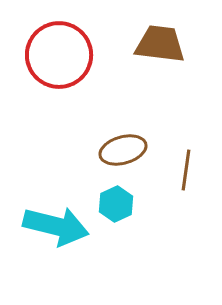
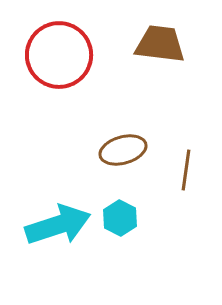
cyan hexagon: moved 4 px right, 14 px down; rotated 8 degrees counterclockwise
cyan arrow: moved 2 px right, 1 px up; rotated 32 degrees counterclockwise
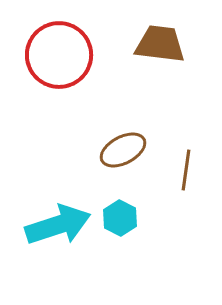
brown ellipse: rotated 12 degrees counterclockwise
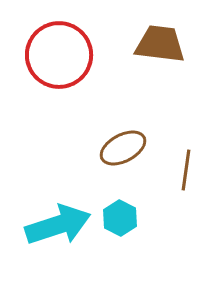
brown ellipse: moved 2 px up
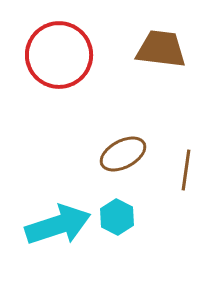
brown trapezoid: moved 1 px right, 5 px down
brown ellipse: moved 6 px down
cyan hexagon: moved 3 px left, 1 px up
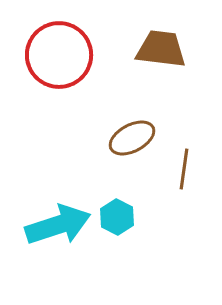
brown ellipse: moved 9 px right, 16 px up
brown line: moved 2 px left, 1 px up
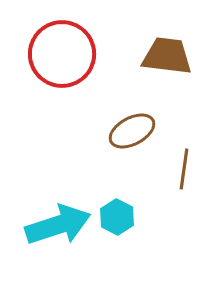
brown trapezoid: moved 6 px right, 7 px down
red circle: moved 3 px right, 1 px up
brown ellipse: moved 7 px up
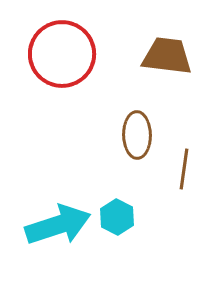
brown ellipse: moved 5 px right, 4 px down; rotated 63 degrees counterclockwise
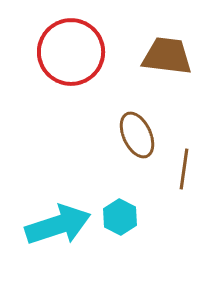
red circle: moved 9 px right, 2 px up
brown ellipse: rotated 24 degrees counterclockwise
cyan hexagon: moved 3 px right
